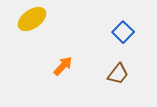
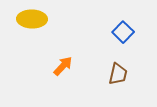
yellow ellipse: rotated 36 degrees clockwise
brown trapezoid: rotated 25 degrees counterclockwise
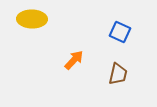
blue square: moved 3 px left; rotated 20 degrees counterclockwise
orange arrow: moved 11 px right, 6 px up
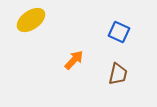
yellow ellipse: moved 1 px left, 1 px down; rotated 36 degrees counterclockwise
blue square: moved 1 px left
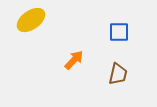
blue square: rotated 25 degrees counterclockwise
